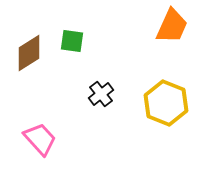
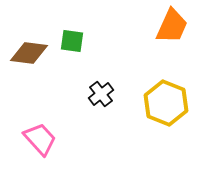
brown diamond: rotated 39 degrees clockwise
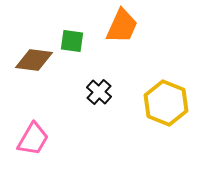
orange trapezoid: moved 50 px left
brown diamond: moved 5 px right, 7 px down
black cross: moved 2 px left, 2 px up; rotated 10 degrees counterclockwise
pink trapezoid: moved 7 px left; rotated 72 degrees clockwise
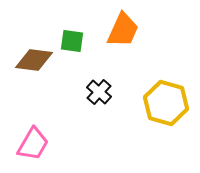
orange trapezoid: moved 1 px right, 4 px down
yellow hexagon: rotated 6 degrees counterclockwise
pink trapezoid: moved 5 px down
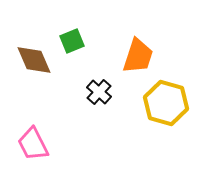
orange trapezoid: moved 15 px right, 26 px down; rotated 6 degrees counterclockwise
green square: rotated 30 degrees counterclockwise
brown diamond: rotated 60 degrees clockwise
pink trapezoid: rotated 123 degrees clockwise
